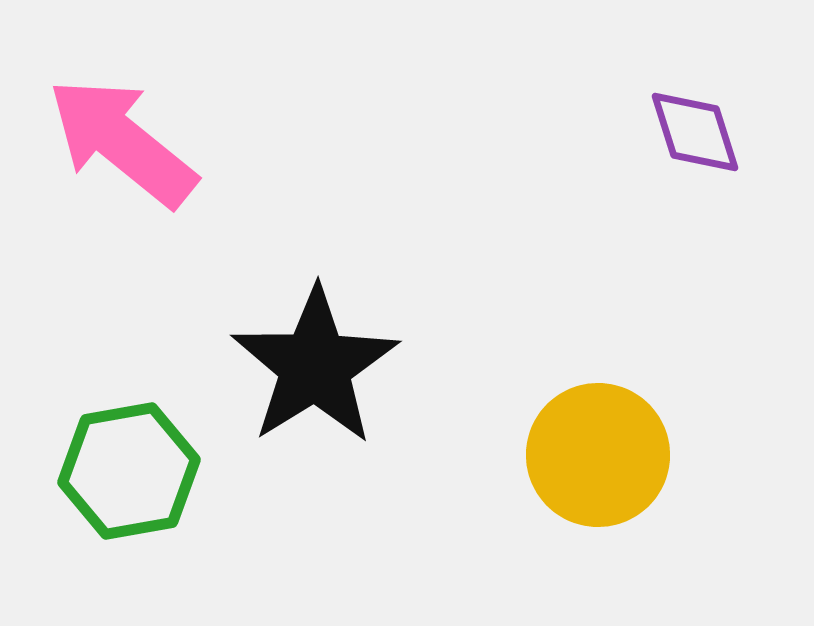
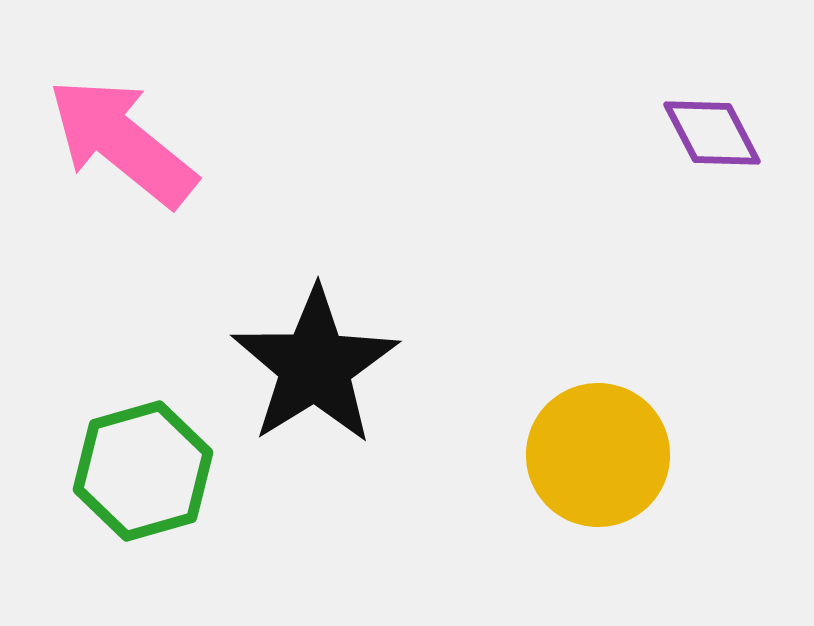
purple diamond: moved 17 px right, 1 px down; rotated 10 degrees counterclockwise
green hexagon: moved 14 px right; rotated 6 degrees counterclockwise
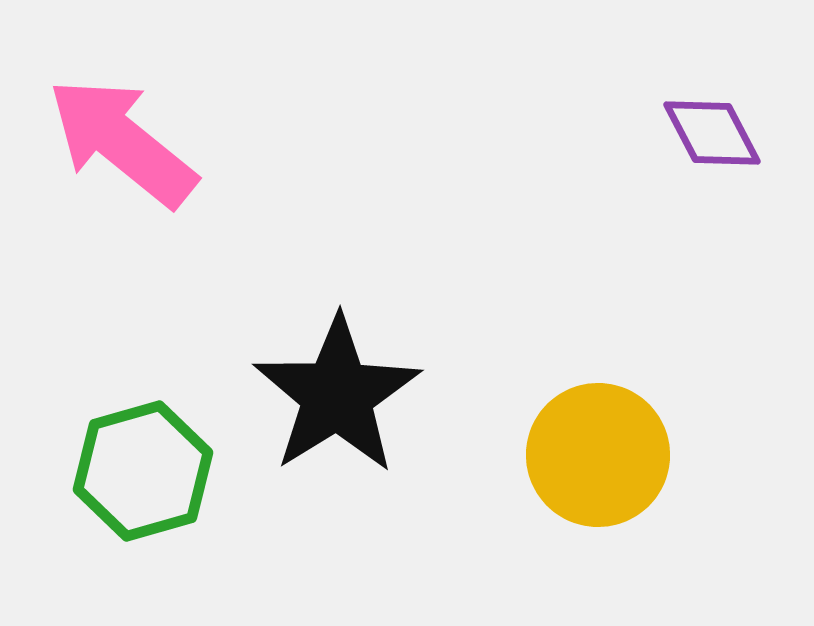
black star: moved 22 px right, 29 px down
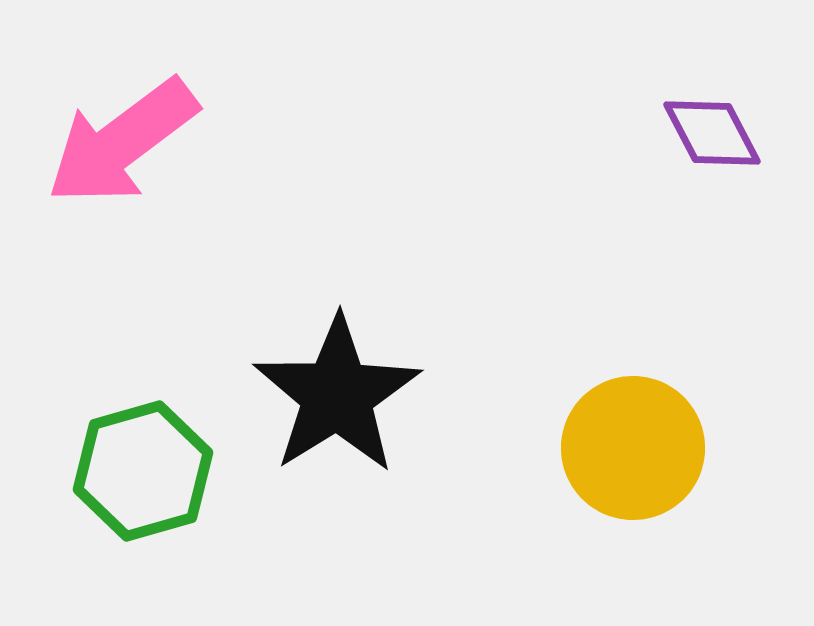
pink arrow: rotated 76 degrees counterclockwise
yellow circle: moved 35 px right, 7 px up
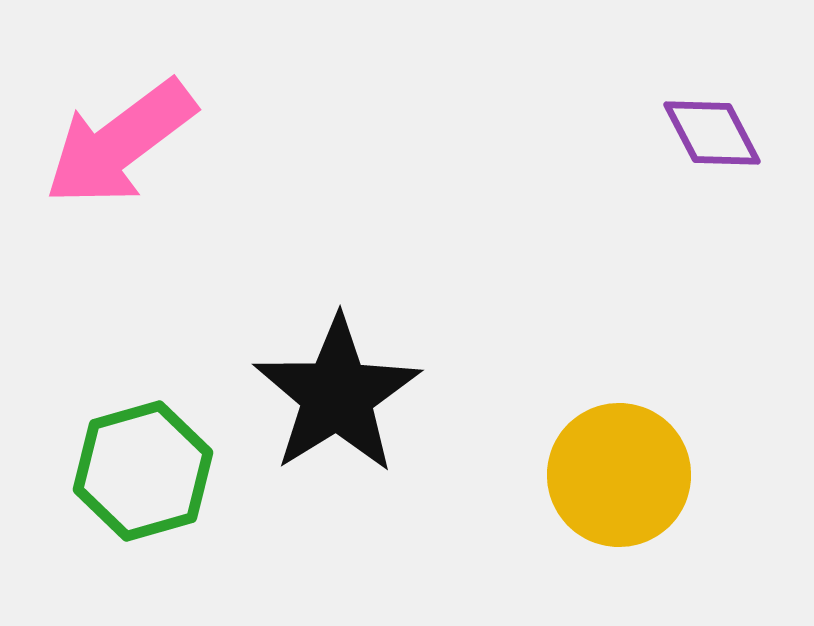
pink arrow: moved 2 px left, 1 px down
yellow circle: moved 14 px left, 27 px down
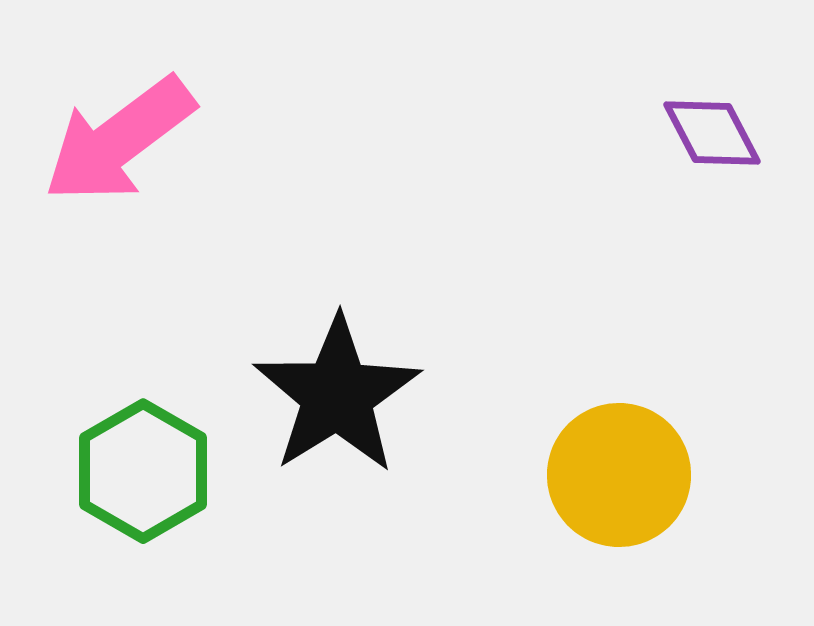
pink arrow: moved 1 px left, 3 px up
green hexagon: rotated 14 degrees counterclockwise
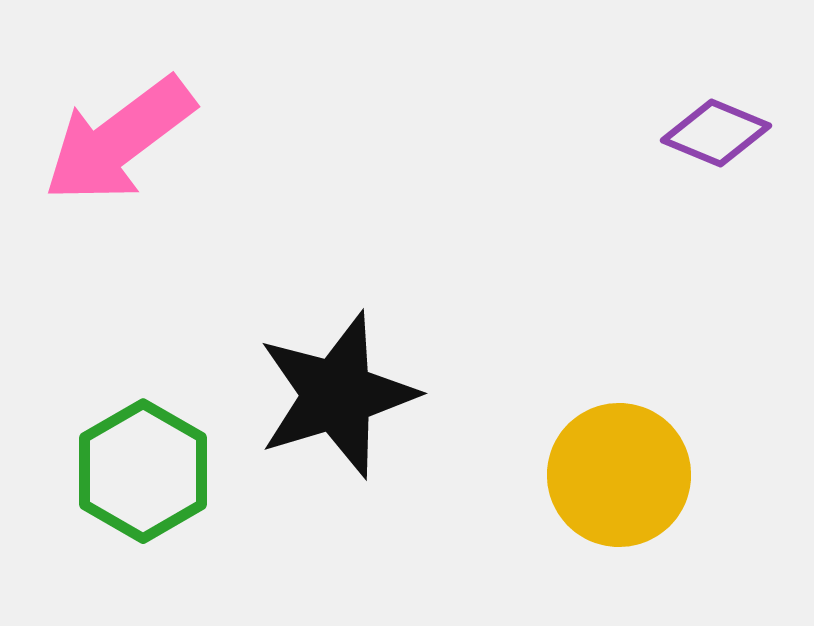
purple diamond: moved 4 px right; rotated 40 degrees counterclockwise
black star: rotated 15 degrees clockwise
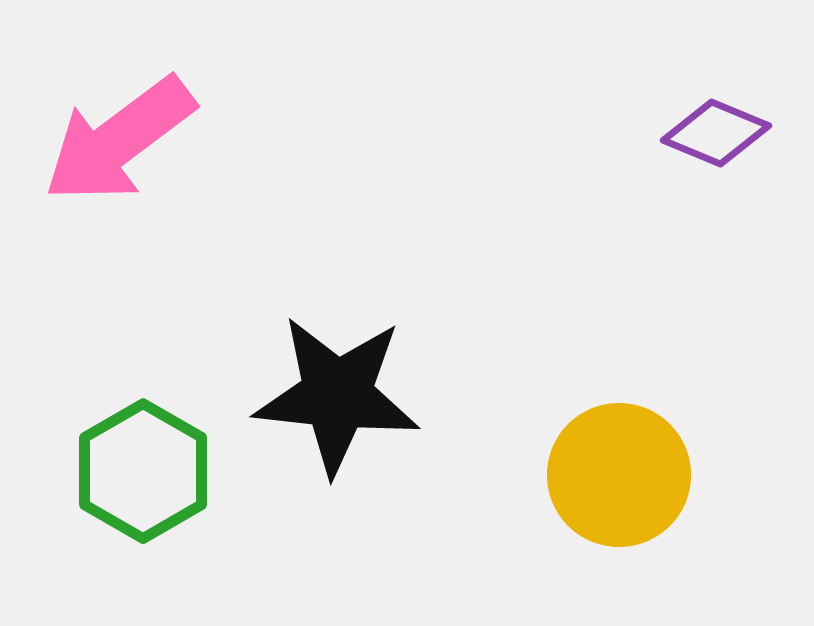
black star: rotated 23 degrees clockwise
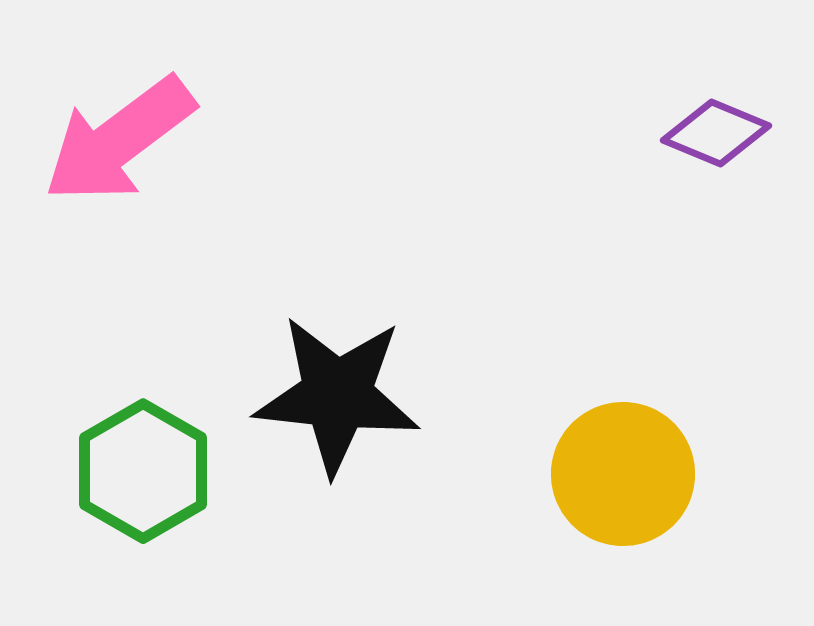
yellow circle: moved 4 px right, 1 px up
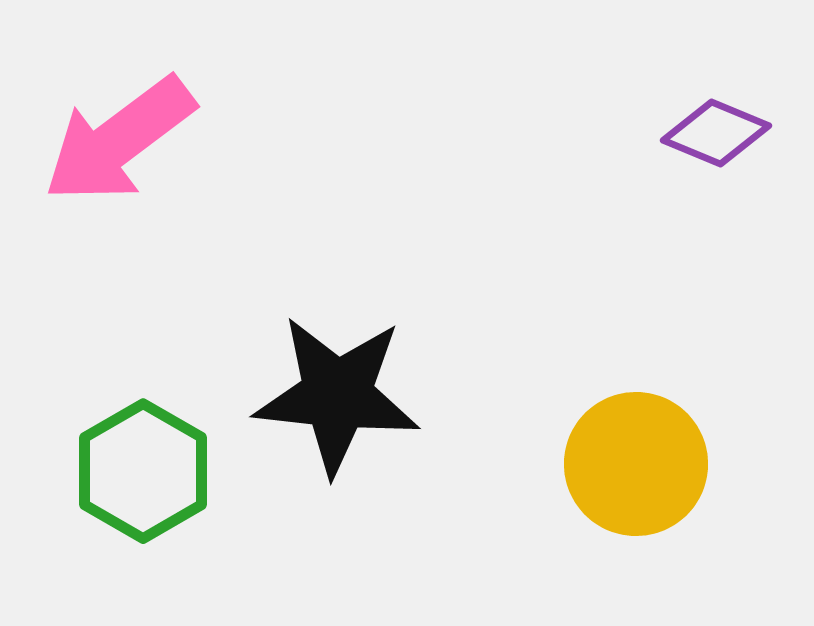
yellow circle: moved 13 px right, 10 px up
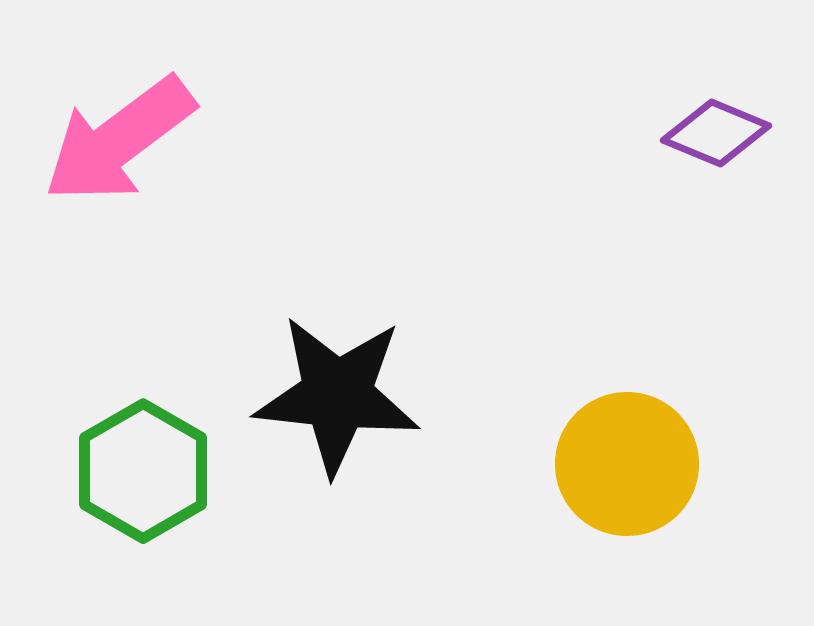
yellow circle: moved 9 px left
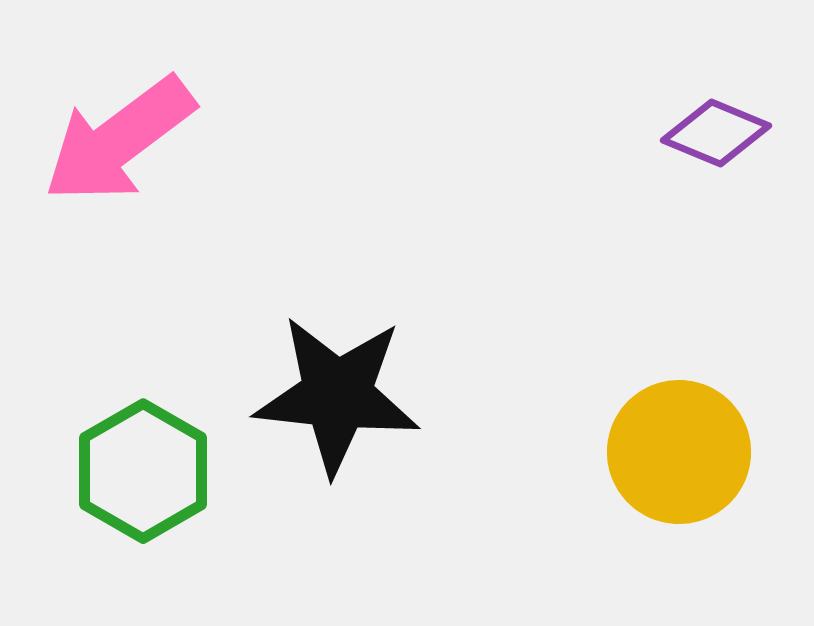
yellow circle: moved 52 px right, 12 px up
